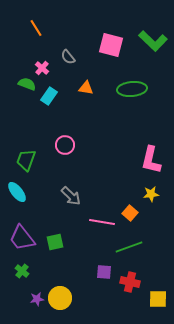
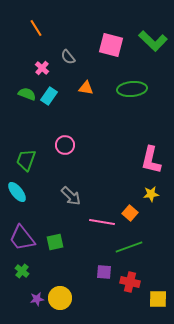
green semicircle: moved 10 px down
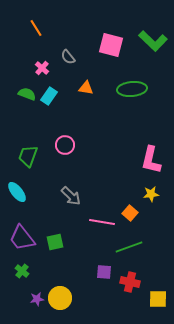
green trapezoid: moved 2 px right, 4 px up
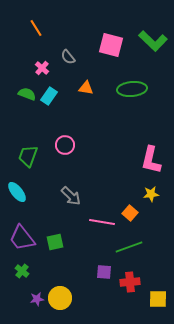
red cross: rotated 18 degrees counterclockwise
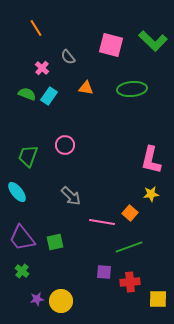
yellow circle: moved 1 px right, 3 px down
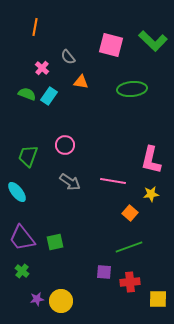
orange line: moved 1 px left, 1 px up; rotated 42 degrees clockwise
orange triangle: moved 5 px left, 6 px up
gray arrow: moved 1 px left, 14 px up; rotated 10 degrees counterclockwise
pink line: moved 11 px right, 41 px up
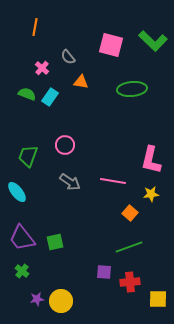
cyan rectangle: moved 1 px right, 1 px down
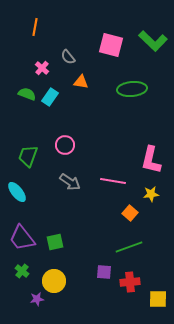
yellow circle: moved 7 px left, 20 px up
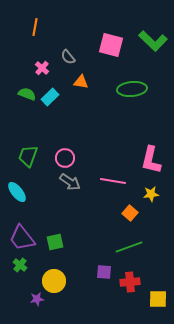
cyan rectangle: rotated 12 degrees clockwise
pink circle: moved 13 px down
green cross: moved 2 px left, 6 px up
